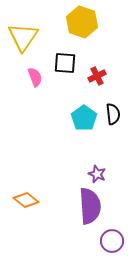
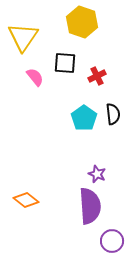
pink semicircle: rotated 18 degrees counterclockwise
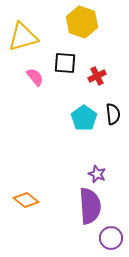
yellow triangle: rotated 40 degrees clockwise
purple circle: moved 1 px left, 3 px up
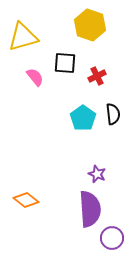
yellow hexagon: moved 8 px right, 3 px down
cyan pentagon: moved 1 px left
purple semicircle: moved 3 px down
purple circle: moved 1 px right
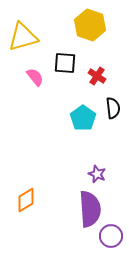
red cross: rotated 30 degrees counterclockwise
black semicircle: moved 6 px up
orange diamond: rotated 70 degrees counterclockwise
purple circle: moved 1 px left, 2 px up
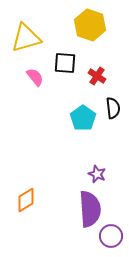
yellow triangle: moved 3 px right, 1 px down
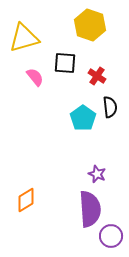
yellow triangle: moved 2 px left
black semicircle: moved 3 px left, 1 px up
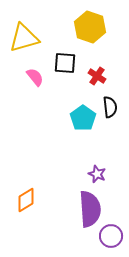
yellow hexagon: moved 2 px down
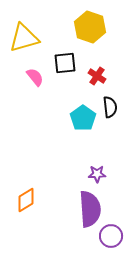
black square: rotated 10 degrees counterclockwise
purple star: rotated 24 degrees counterclockwise
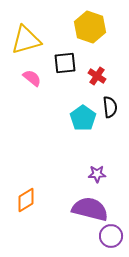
yellow triangle: moved 2 px right, 2 px down
pink semicircle: moved 3 px left, 1 px down; rotated 12 degrees counterclockwise
purple semicircle: rotated 72 degrees counterclockwise
